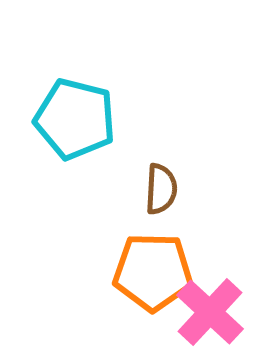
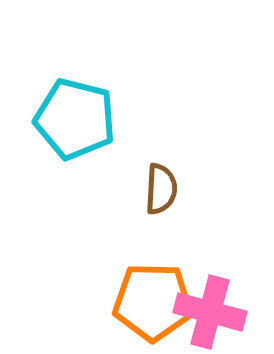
orange pentagon: moved 30 px down
pink cross: rotated 28 degrees counterclockwise
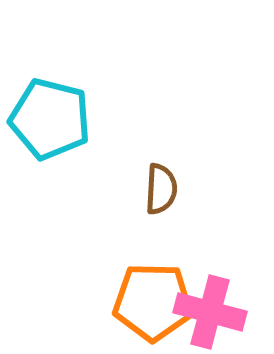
cyan pentagon: moved 25 px left
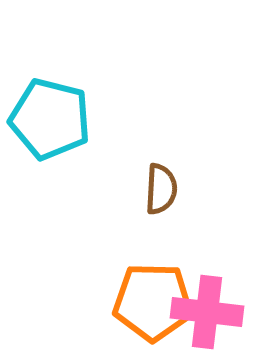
pink cross: moved 3 px left; rotated 8 degrees counterclockwise
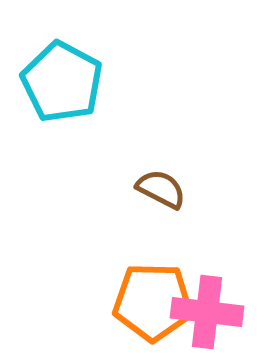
cyan pentagon: moved 12 px right, 37 px up; rotated 14 degrees clockwise
brown semicircle: rotated 66 degrees counterclockwise
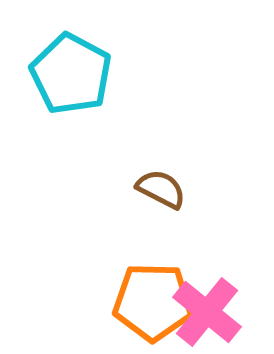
cyan pentagon: moved 9 px right, 8 px up
pink cross: rotated 32 degrees clockwise
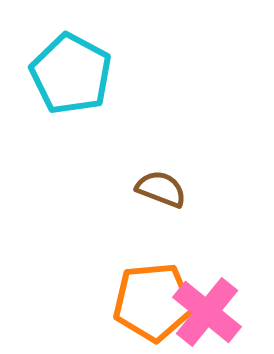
brown semicircle: rotated 6 degrees counterclockwise
orange pentagon: rotated 6 degrees counterclockwise
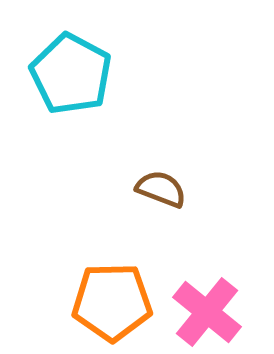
orange pentagon: moved 41 px left; rotated 4 degrees clockwise
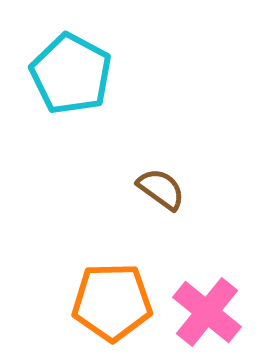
brown semicircle: rotated 15 degrees clockwise
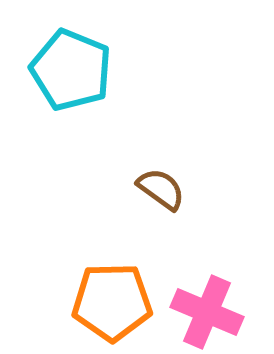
cyan pentagon: moved 4 px up; rotated 6 degrees counterclockwise
pink cross: rotated 16 degrees counterclockwise
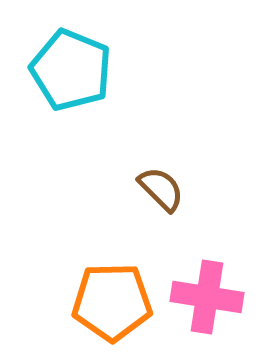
brown semicircle: rotated 9 degrees clockwise
pink cross: moved 15 px up; rotated 14 degrees counterclockwise
